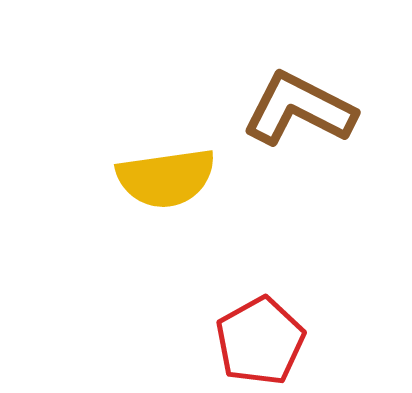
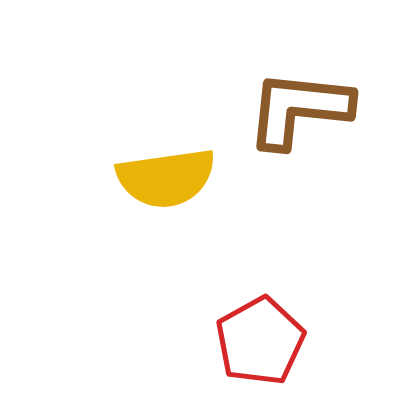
brown L-shape: rotated 21 degrees counterclockwise
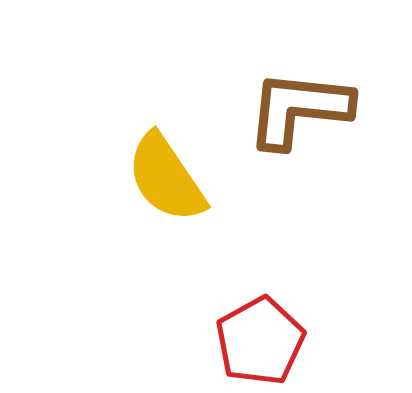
yellow semicircle: rotated 64 degrees clockwise
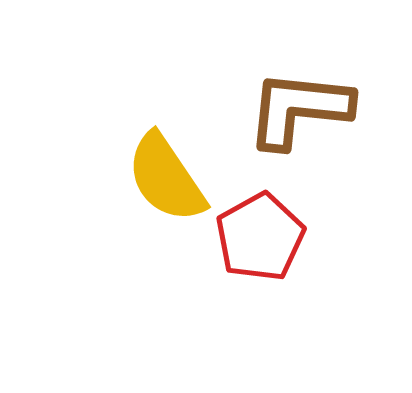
red pentagon: moved 104 px up
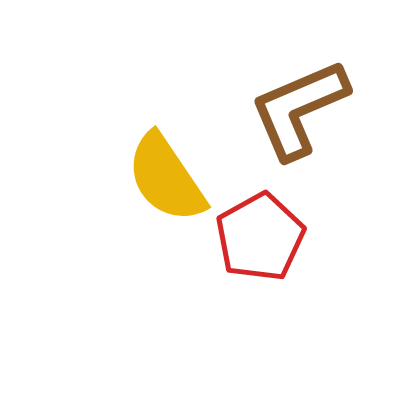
brown L-shape: rotated 29 degrees counterclockwise
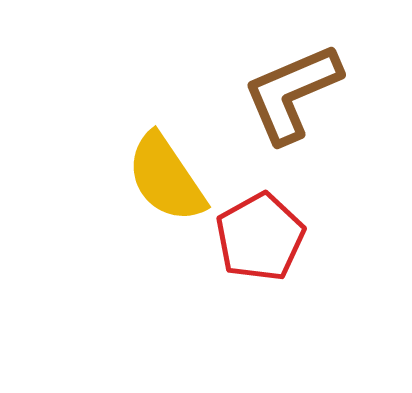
brown L-shape: moved 7 px left, 16 px up
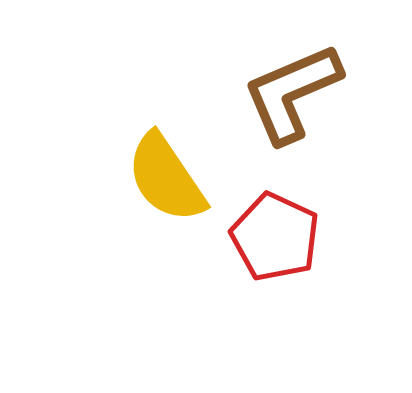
red pentagon: moved 15 px right; rotated 18 degrees counterclockwise
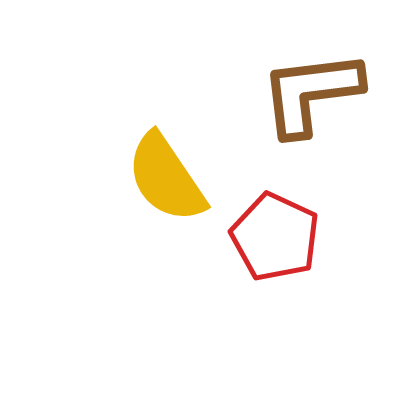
brown L-shape: moved 19 px right; rotated 16 degrees clockwise
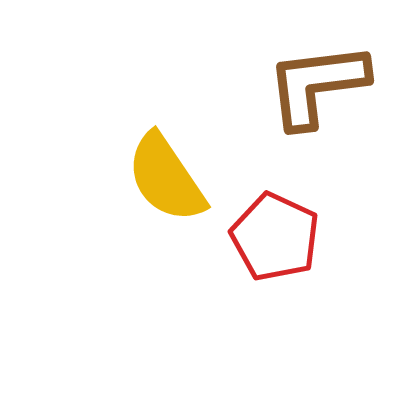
brown L-shape: moved 6 px right, 8 px up
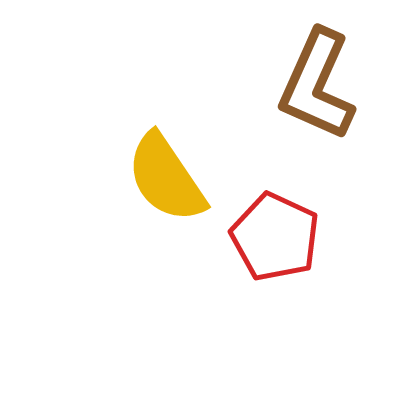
brown L-shape: rotated 59 degrees counterclockwise
